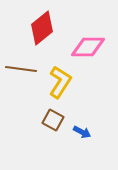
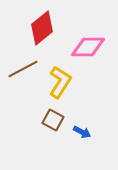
brown line: moved 2 px right; rotated 36 degrees counterclockwise
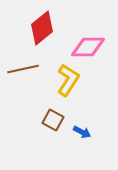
brown line: rotated 16 degrees clockwise
yellow L-shape: moved 8 px right, 2 px up
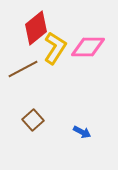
red diamond: moved 6 px left
brown line: rotated 16 degrees counterclockwise
yellow L-shape: moved 13 px left, 32 px up
brown square: moved 20 px left; rotated 20 degrees clockwise
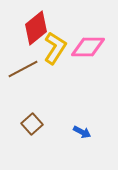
brown square: moved 1 px left, 4 px down
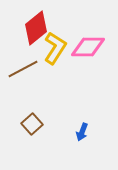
blue arrow: rotated 84 degrees clockwise
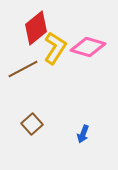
pink diamond: rotated 16 degrees clockwise
blue arrow: moved 1 px right, 2 px down
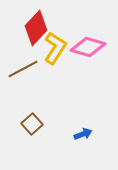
red diamond: rotated 8 degrees counterclockwise
blue arrow: rotated 132 degrees counterclockwise
